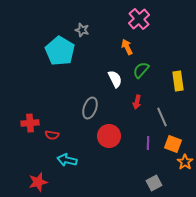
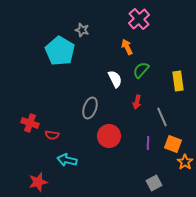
red cross: rotated 24 degrees clockwise
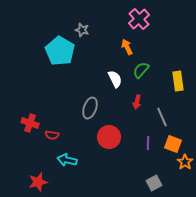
red circle: moved 1 px down
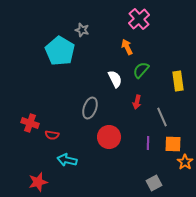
orange square: rotated 18 degrees counterclockwise
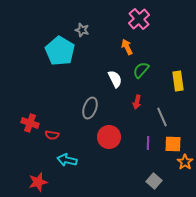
gray square: moved 2 px up; rotated 21 degrees counterclockwise
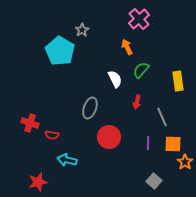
gray star: rotated 24 degrees clockwise
